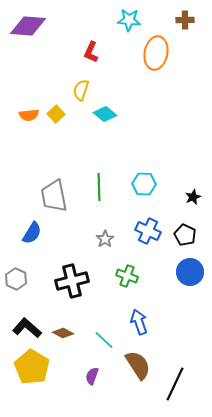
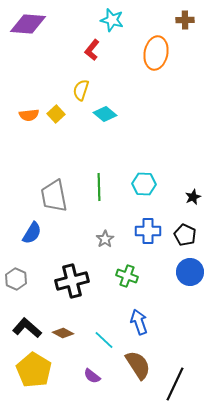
cyan star: moved 17 px left; rotated 10 degrees clockwise
purple diamond: moved 2 px up
red L-shape: moved 1 px right, 2 px up; rotated 15 degrees clockwise
blue cross: rotated 25 degrees counterclockwise
yellow pentagon: moved 2 px right, 3 px down
purple semicircle: rotated 72 degrees counterclockwise
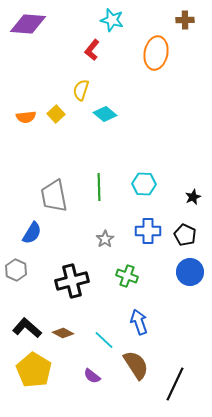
orange semicircle: moved 3 px left, 2 px down
gray hexagon: moved 9 px up
brown semicircle: moved 2 px left
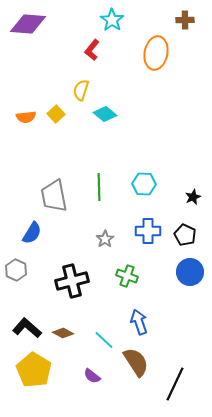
cyan star: rotated 20 degrees clockwise
brown semicircle: moved 3 px up
